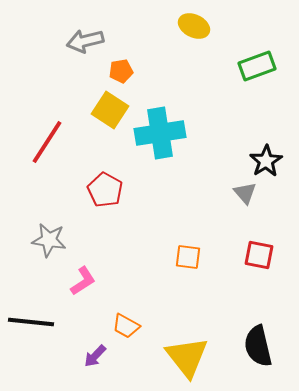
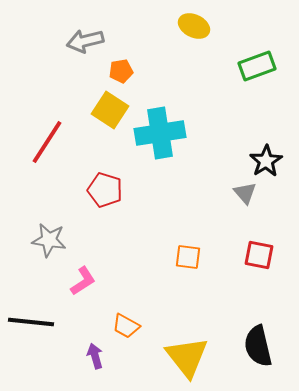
red pentagon: rotated 12 degrees counterclockwise
purple arrow: rotated 120 degrees clockwise
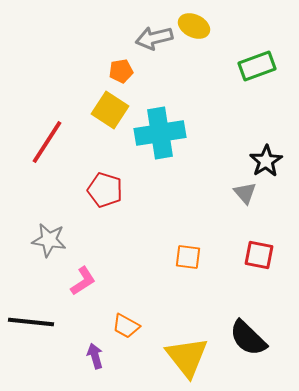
gray arrow: moved 69 px right, 3 px up
black semicircle: moved 10 px left, 8 px up; rotated 33 degrees counterclockwise
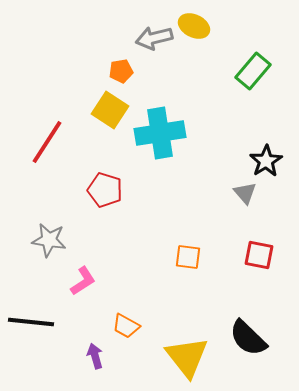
green rectangle: moved 4 px left, 5 px down; rotated 30 degrees counterclockwise
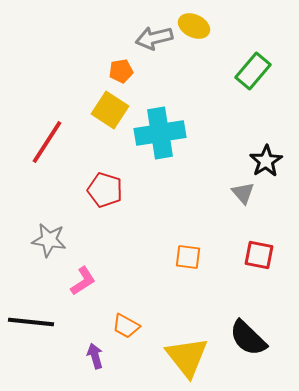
gray triangle: moved 2 px left
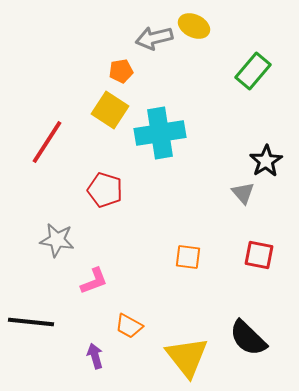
gray star: moved 8 px right
pink L-shape: moved 11 px right; rotated 12 degrees clockwise
orange trapezoid: moved 3 px right
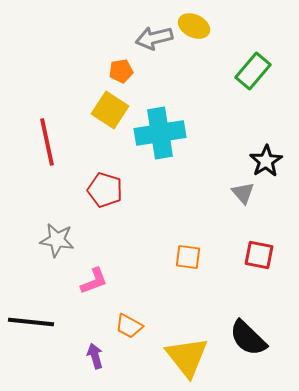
red line: rotated 45 degrees counterclockwise
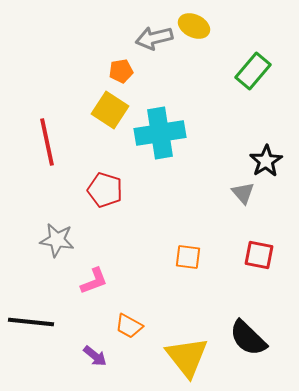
purple arrow: rotated 145 degrees clockwise
